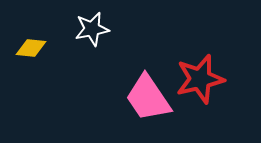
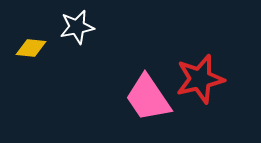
white star: moved 15 px left, 2 px up
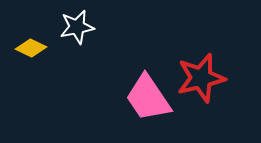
yellow diamond: rotated 20 degrees clockwise
red star: moved 1 px right, 1 px up
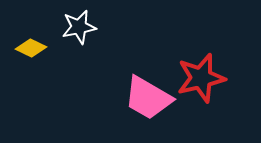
white star: moved 2 px right
pink trapezoid: rotated 26 degrees counterclockwise
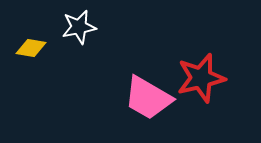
yellow diamond: rotated 16 degrees counterclockwise
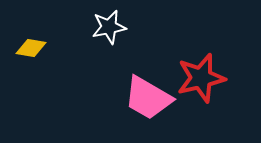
white star: moved 30 px right
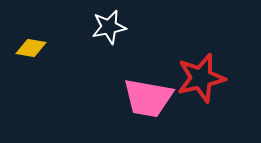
pink trapezoid: rotated 20 degrees counterclockwise
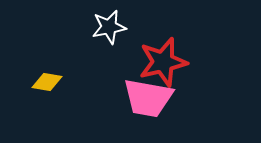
yellow diamond: moved 16 px right, 34 px down
red star: moved 38 px left, 16 px up
